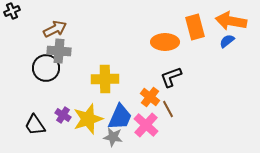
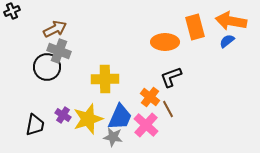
gray cross: rotated 15 degrees clockwise
black circle: moved 1 px right, 1 px up
black trapezoid: rotated 135 degrees counterclockwise
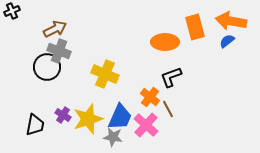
yellow cross: moved 5 px up; rotated 24 degrees clockwise
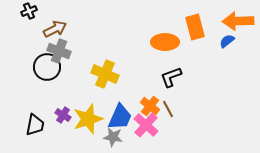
black cross: moved 17 px right
orange arrow: moved 7 px right; rotated 12 degrees counterclockwise
orange cross: moved 9 px down
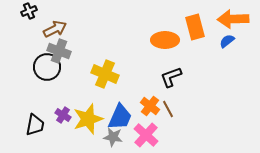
orange arrow: moved 5 px left, 2 px up
orange ellipse: moved 2 px up
pink cross: moved 10 px down
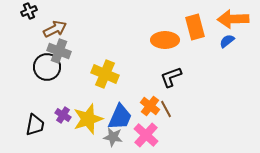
brown line: moved 2 px left
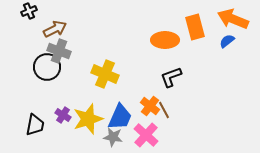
orange arrow: rotated 24 degrees clockwise
brown line: moved 2 px left, 1 px down
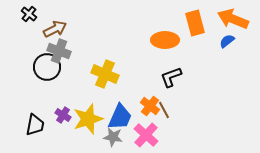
black cross: moved 3 px down; rotated 28 degrees counterclockwise
orange rectangle: moved 4 px up
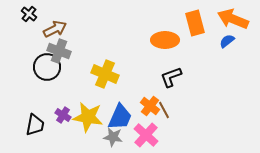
yellow star: moved 2 px up; rotated 28 degrees clockwise
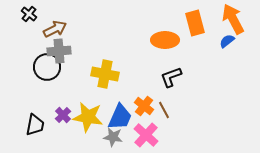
orange arrow: rotated 40 degrees clockwise
gray cross: rotated 25 degrees counterclockwise
yellow cross: rotated 12 degrees counterclockwise
orange cross: moved 6 px left
purple cross: rotated 14 degrees clockwise
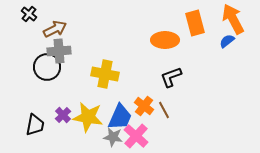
pink cross: moved 10 px left, 1 px down
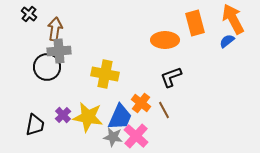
brown arrow: rotated 55 degrees counterclockwise
orange cross: moved 3 px left, 3 px up
